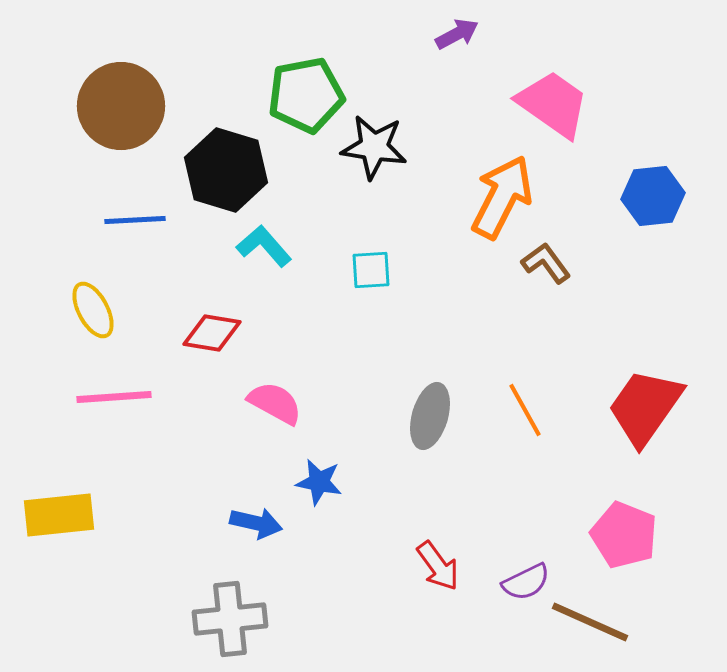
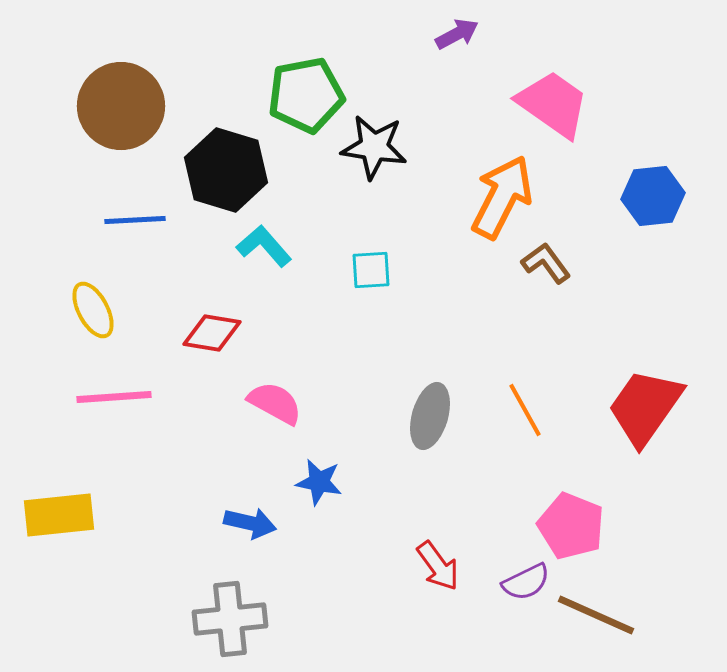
blue arrow: moved 6 px left
pink pentagon: moved 53 px left, 9 px up
brown line: moved 6 px right, 7 px up
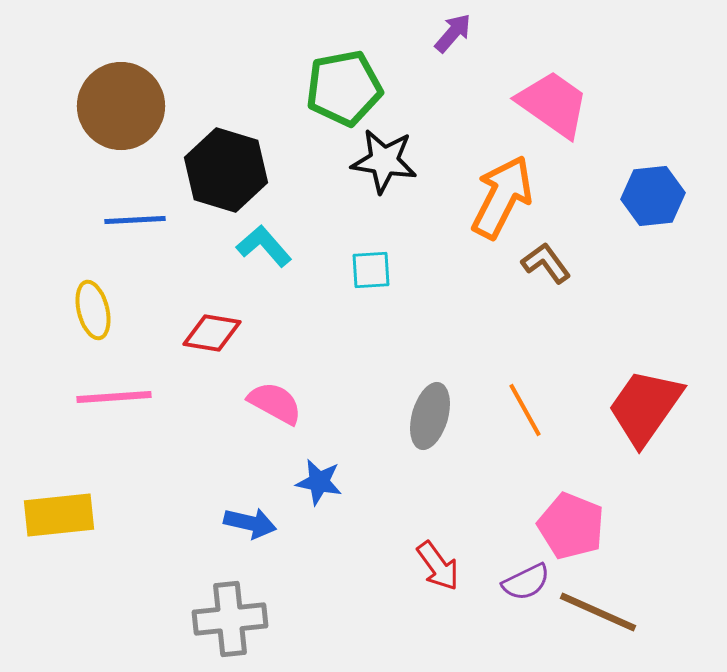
purple arrow: moved 4 px left, 1 px up; rotated 21 degrees counterclockwise
green pentagon: moved 38 px right, 7 px up
black star: moved 10 px right, 14 px down
yellow ellipse: rotated 14 degrees clockwise
brown line: moved 2 px right, 3 px up
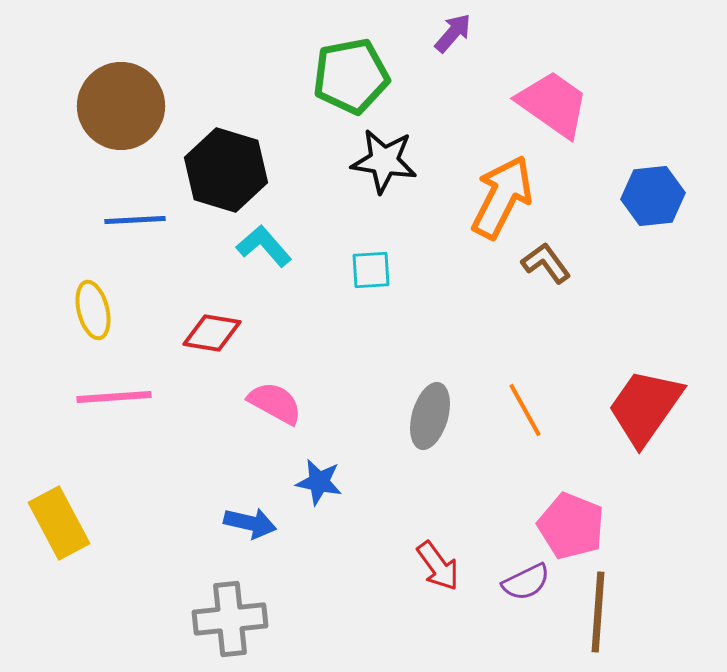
green pentagon: moved 7 px right, 12 px up
yellow rectangle: moved 8 px down; rotated 68 degrees clockwise
brown line: rotated 70 degrees clockwise
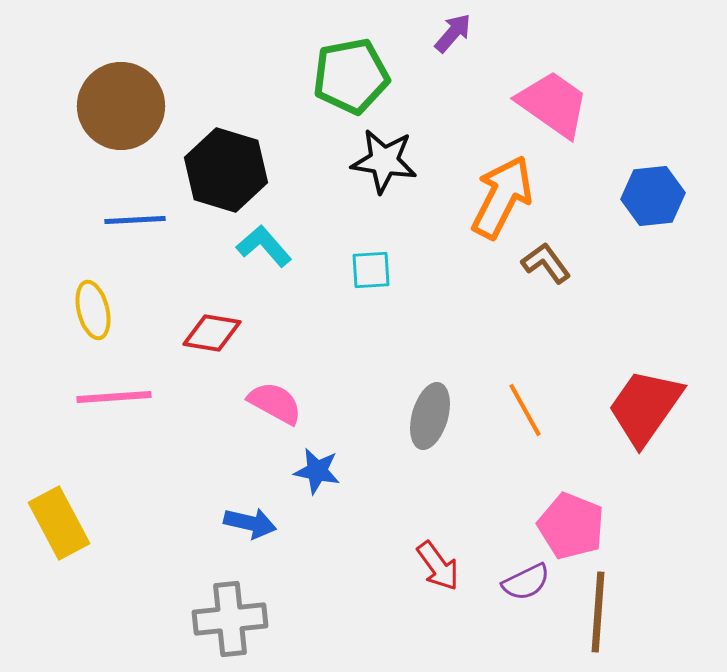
blue star: moved 2 px left, 11 px up
